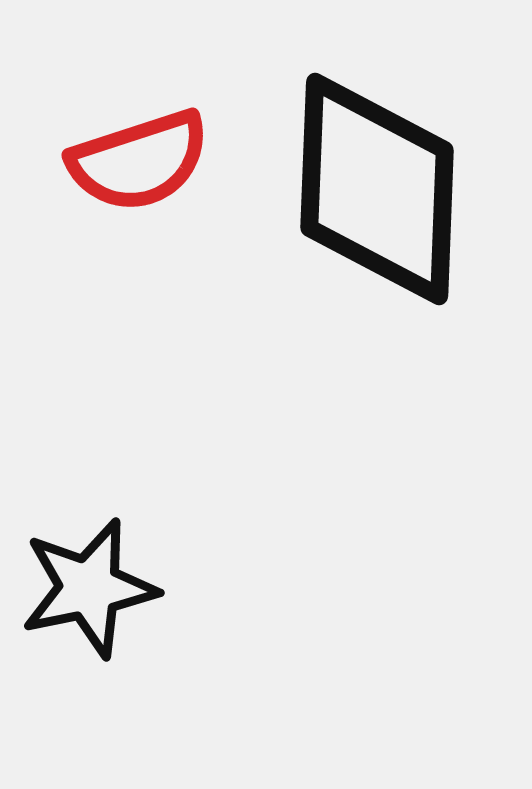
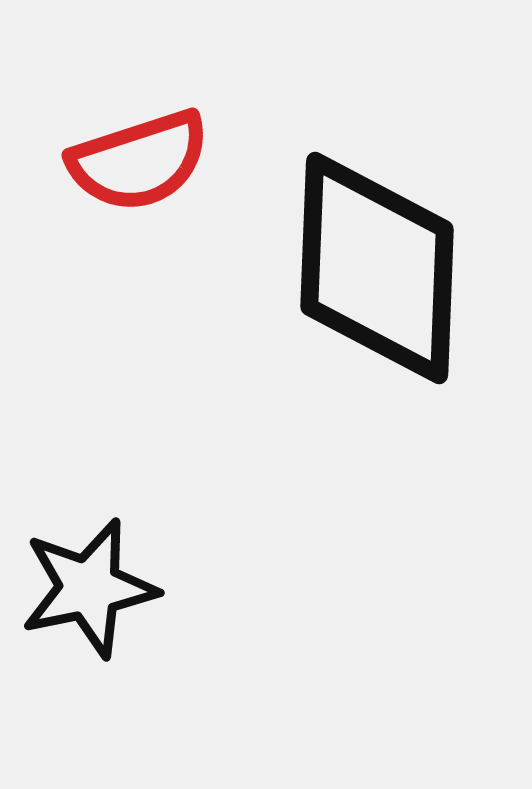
black diamond: moved 79 px down
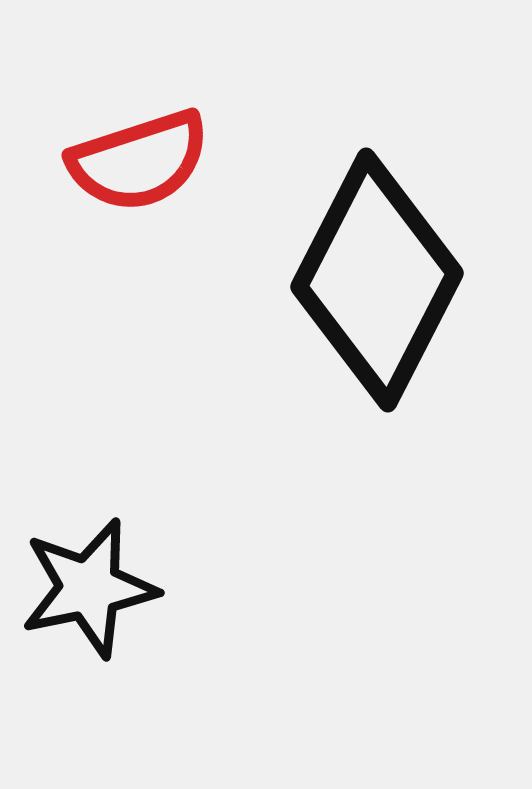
black diamond: moved 12 px down; rotated 25 degrees clockwise
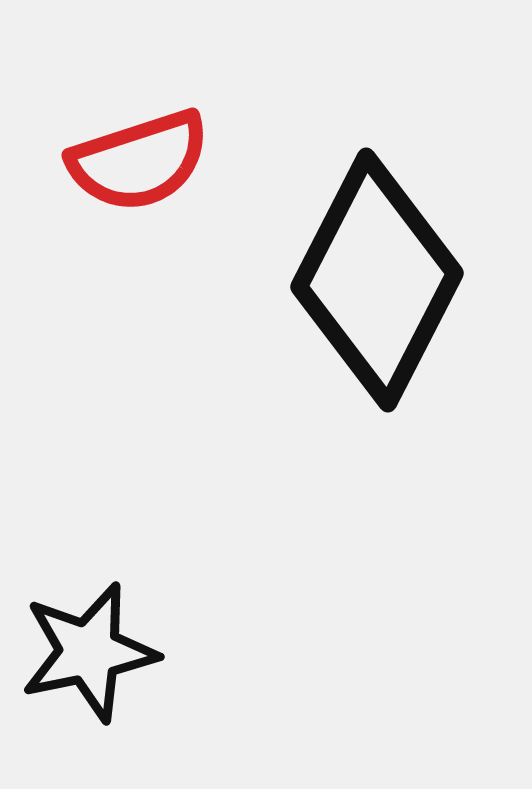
black star: moved 64 px down
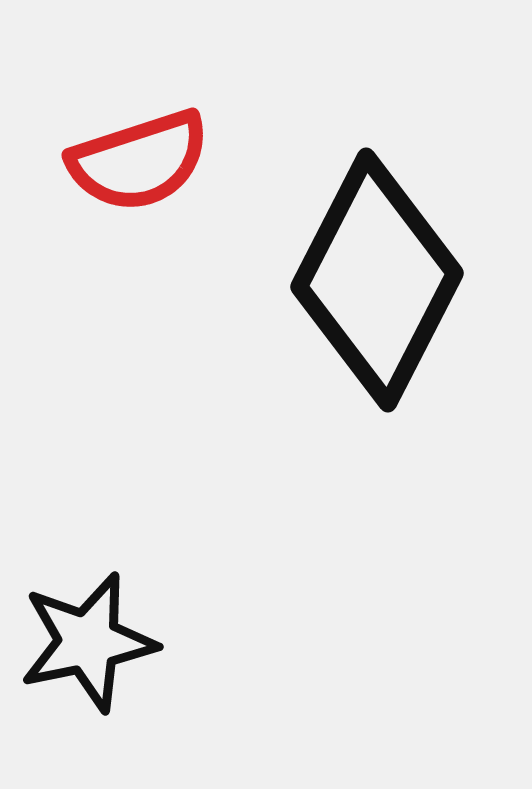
black star: moved 1 px left, 10 px up
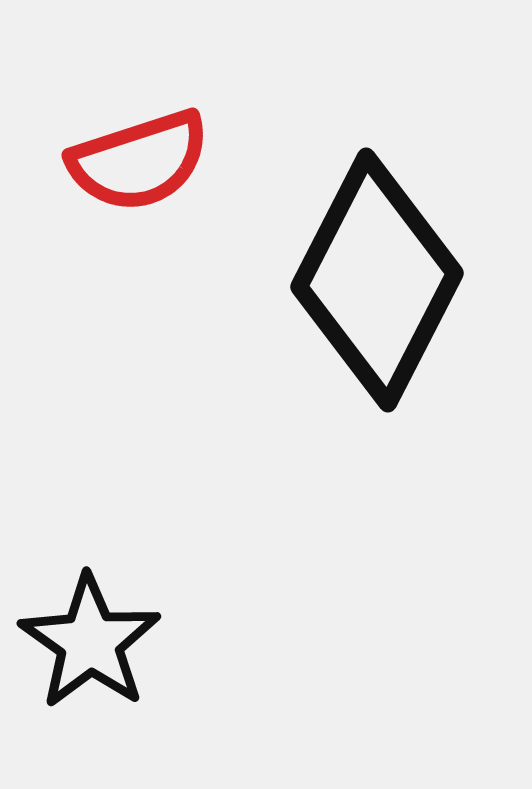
black star: moved 2 px right; rotated 25 degrees counterclockwise
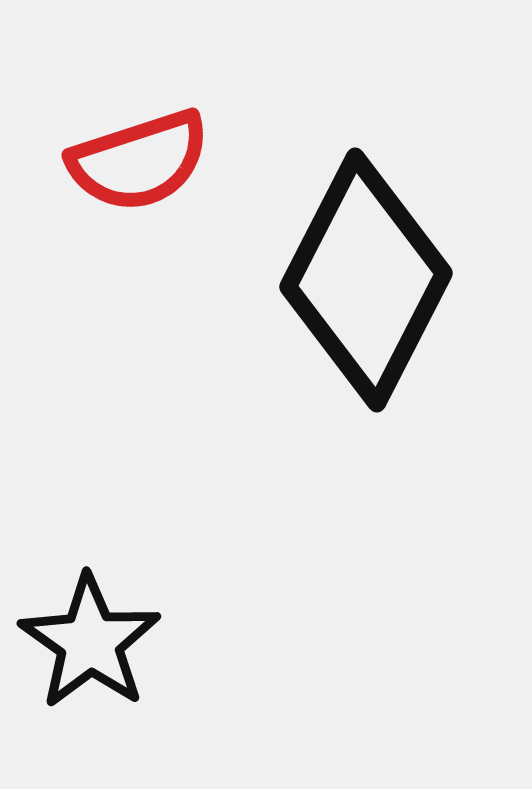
black diamond: moved 11 px left
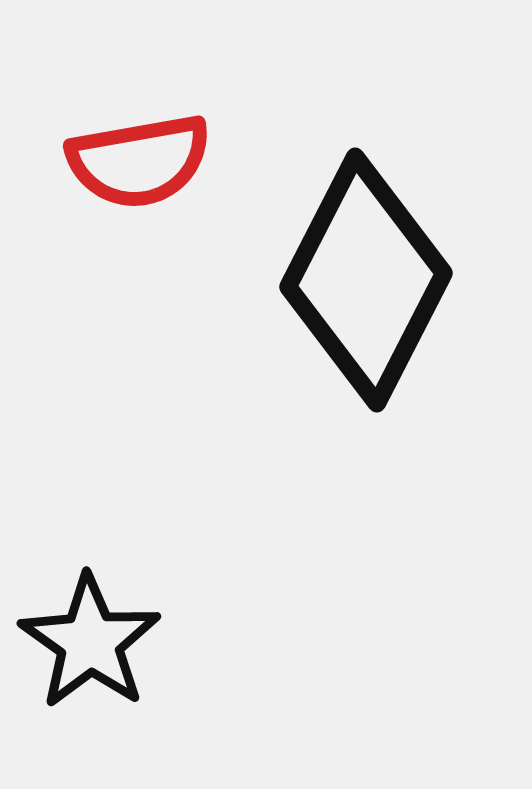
red semicircle: rotated 8 degrees clockwise
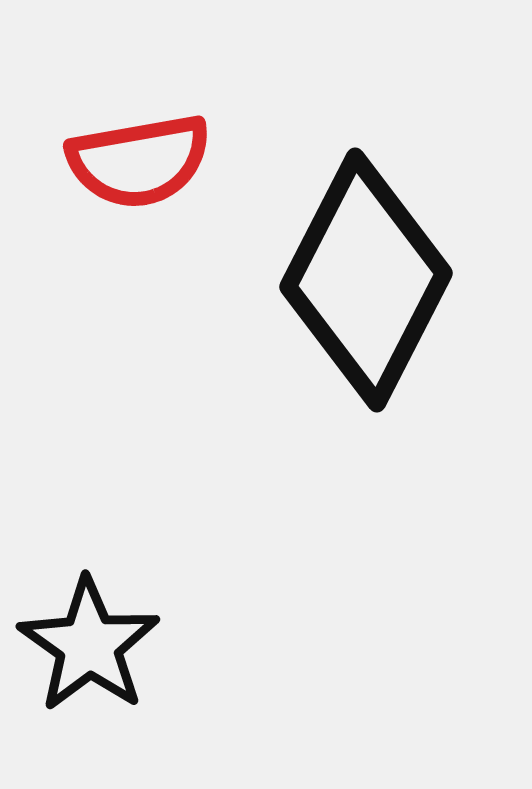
black star: moved 1 px left, 3 px down
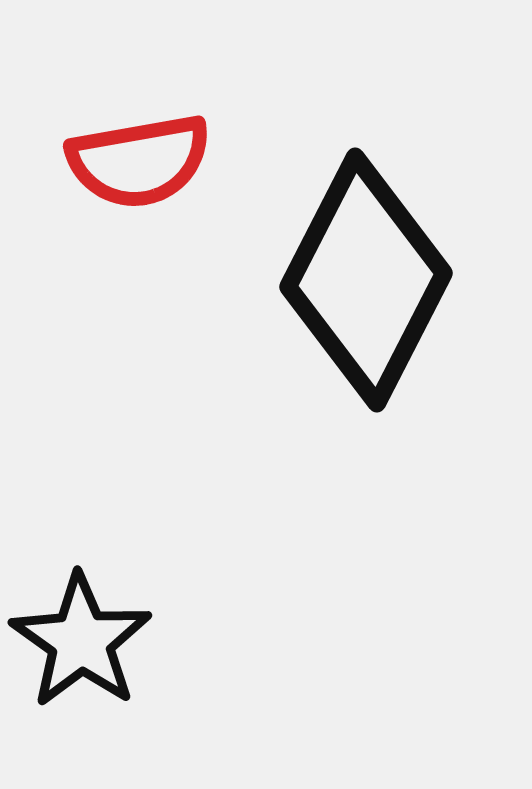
black star: moved 8 px left, 4 px up
